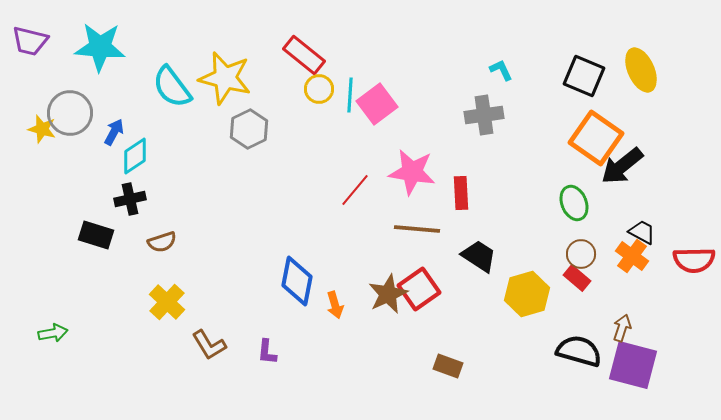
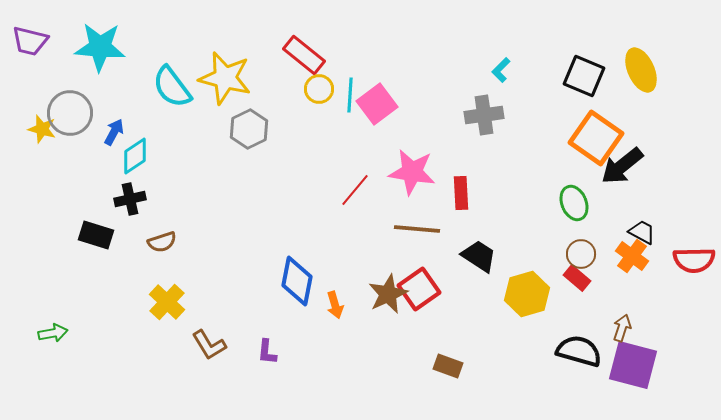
cyan L-shape at (501, 70): rotated 110 degrees counterclockwise
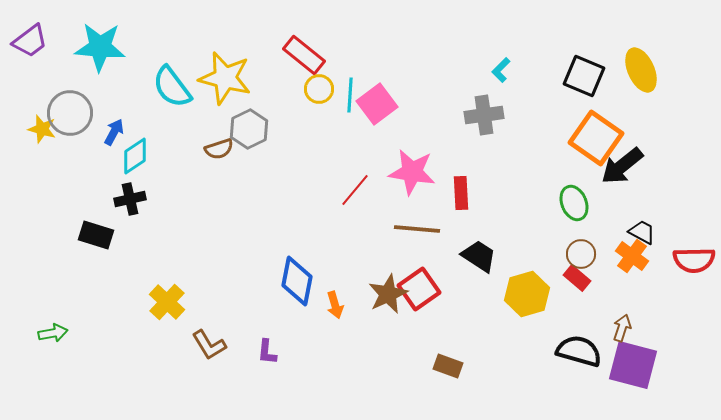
purple trapezoid at (30, 41): rotated 51 degrees counterclockwise
brown semicircle at (162, 242): moved 57 px right, 93 px up
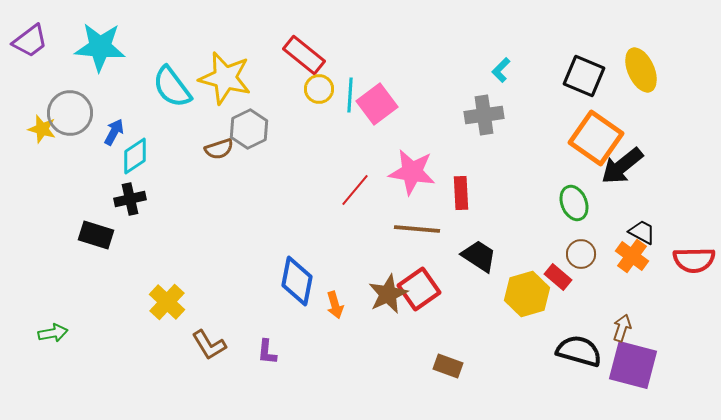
red rectangle at (577, 278): moved 19 px left, 1 px up
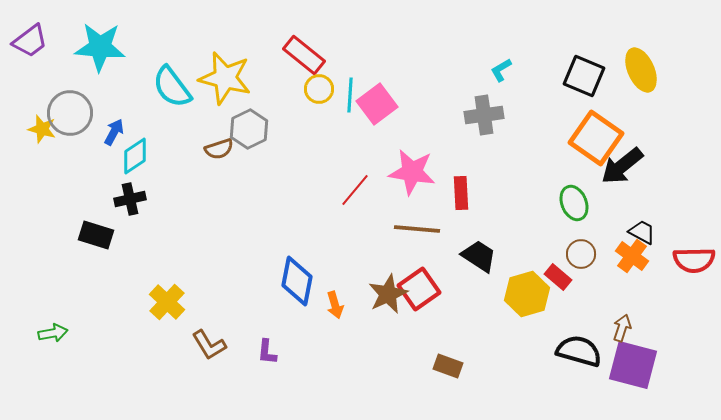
cyan L-shape at (501, 70): rotated 15 degrees clockwise
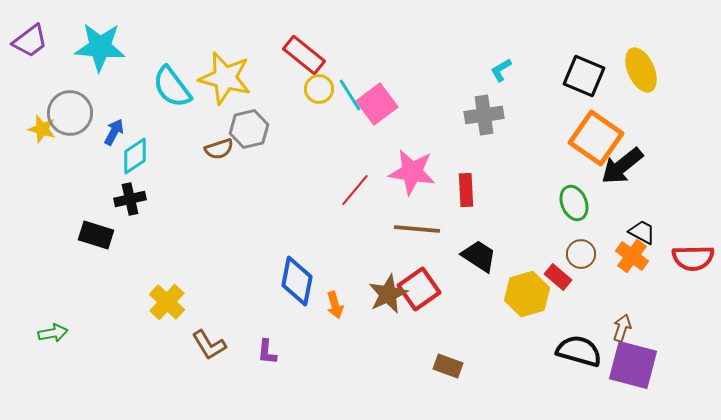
cyan line at (350, 95): rotated 36 degrees counterclockwise
gray hexagon at (249, 129): rotated 12 degrees clockwise
red rectangle at (461, 193): moved 5 px right, 3 px up
red semicircle at (694, 260): moved 1 px left, 2 px up
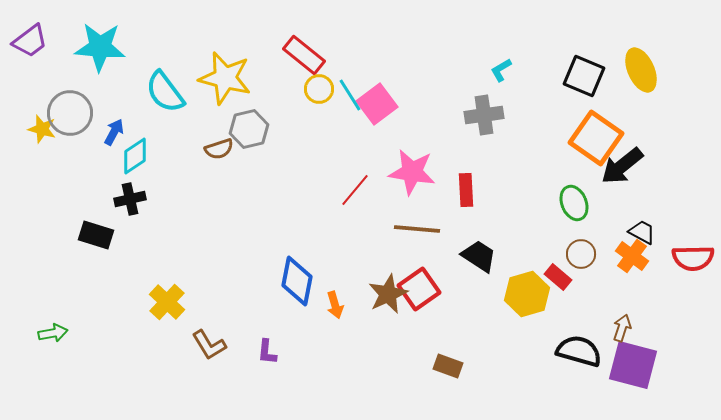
cyan semicircle at (172, 87): moved 7 px left, 5 px down
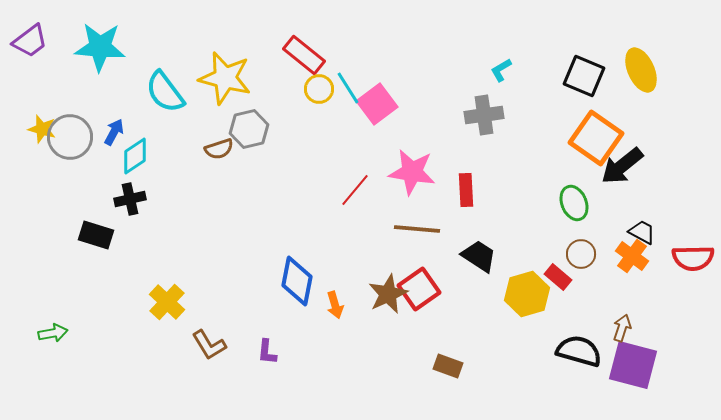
cyan line at (350, 95): moved 2 px left, 7 px up
gray circle at (70, 113): moved 24 px down
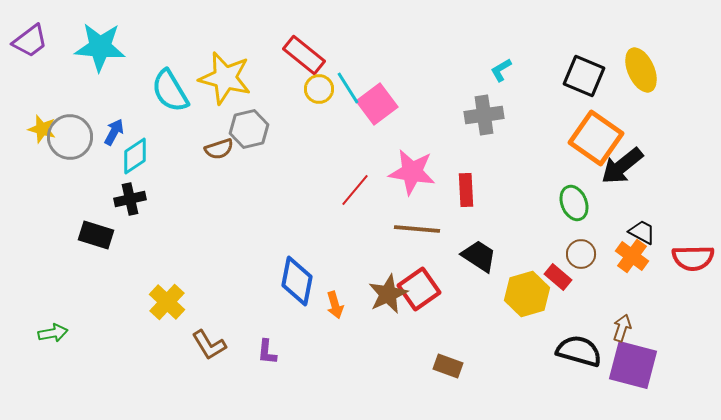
cyan semicircle at (165, 92): moved 5 px right, 1 px up; rotated 6 degrees clockwise
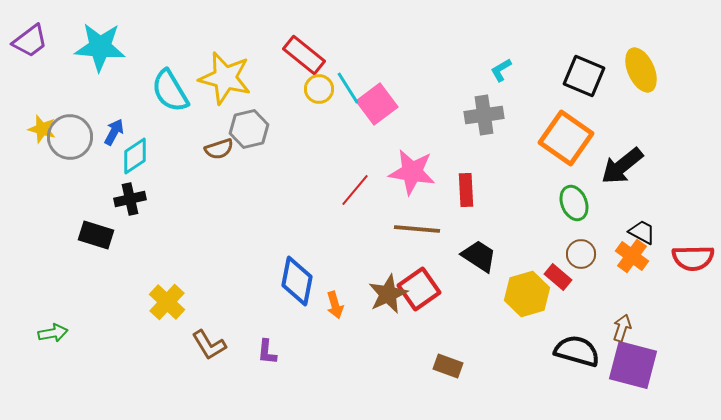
orange square at (596, 138): moved 30 px left
black semicircle at (579, 351): moved 2 px left
